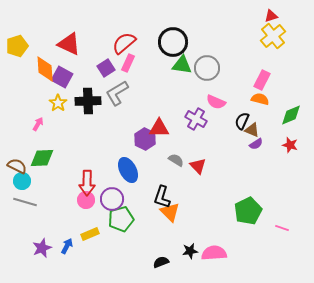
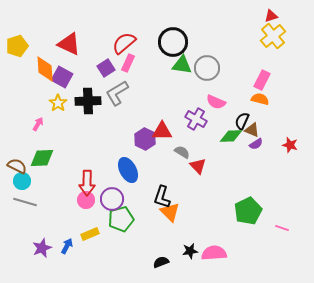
green diamond at (291, 115): moved 60 px left, 21 px down; rotated 20 degrees clockwise
red triangle at (159, 128): moved 3 px right, 3 px down
gray semicircle at (176, 160): moved 6 px right, 8 px up
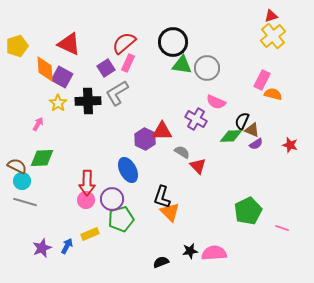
orange semicircle at (260, 99): moved 13 px right, 5 px up
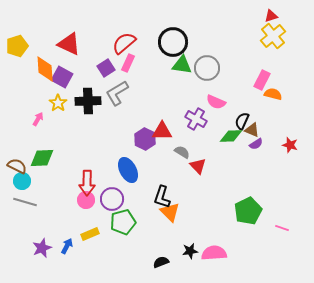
pink arrow at (38, 124): moved 5 px up
green pentagon at (121, 219): moved 2 px right, 3 px down
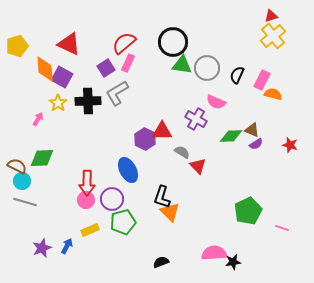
black semicircle at (242, 121): moved 5 px left, 46 px up
yellow rectangle at (90, 234): moved 4 px up
black star at (190, 251): moved 43 px right, 11 px down
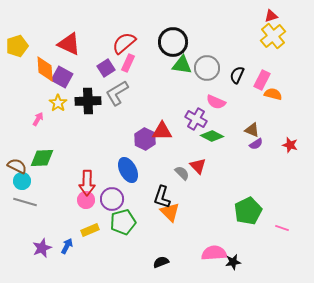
green diamond at (231, 136): moved 19 px left; rotated 30 degrees clockwise
gray semicircle at (182, 152): moved 21 px down; rotated 14 degrees clockwise
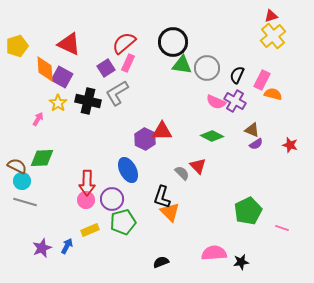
black cross at (88, 101): rotated 15 degrees clockwise
purple cross at (196, 119): moved 39 px right, 18 px up
black star at (233, 262): moved 8 px right
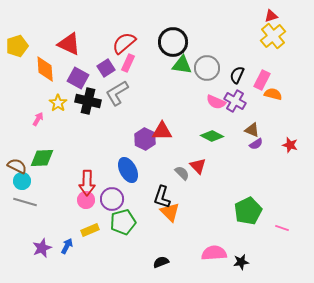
purple square at (62, 77): moved 16 px right, 1 px down
